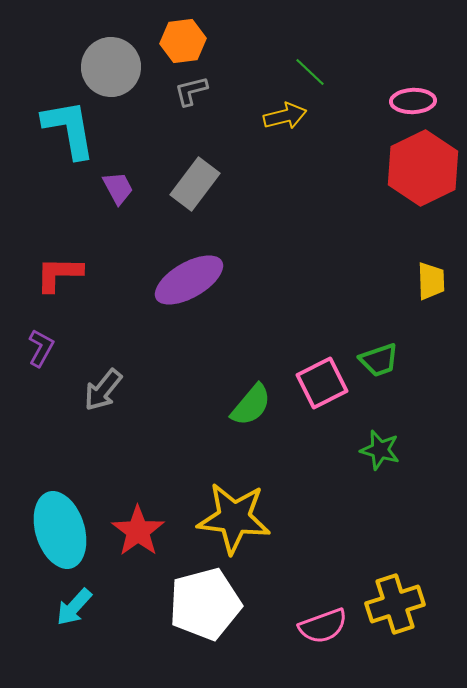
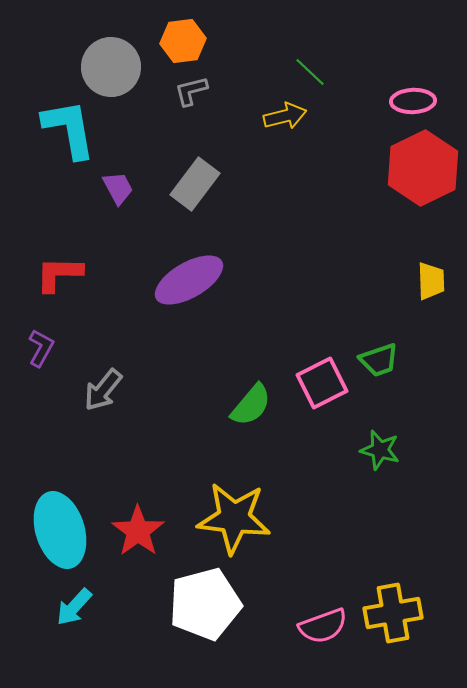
yellow cross: moved 2 px left, 9 px down; rotated 8 degrees clockwise
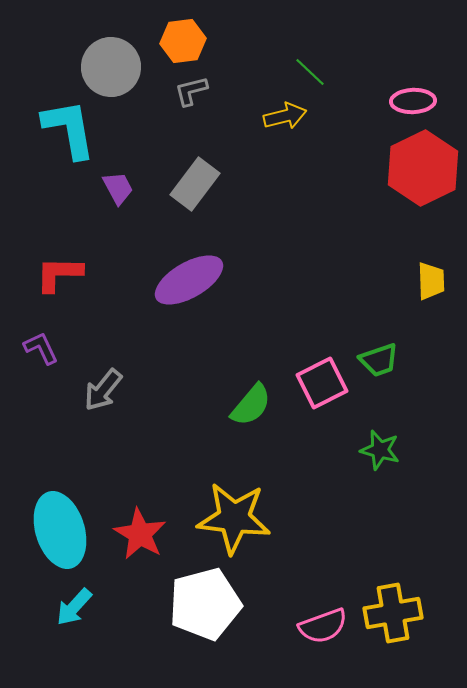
purple L-shape: rotated 54 degrees counterclockwise
red star: moved 2 px right, 3 px down; rotated 6 degrees counterclockwise
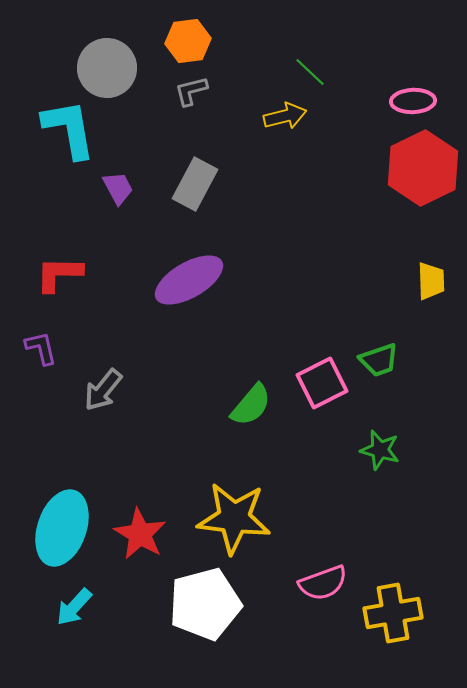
orange hexagon: moved 5 px right
gray circle: moved 4 px left, 1 px down
gray rectangle: rotated 9 degrees counterclockwise
purple L-shape: rotated 12 degrees clockwise
cyan ellipse: moved 2 px right, 2 px up; rotated 36 degrees clockwise
pink semicircle: moved 43 px up
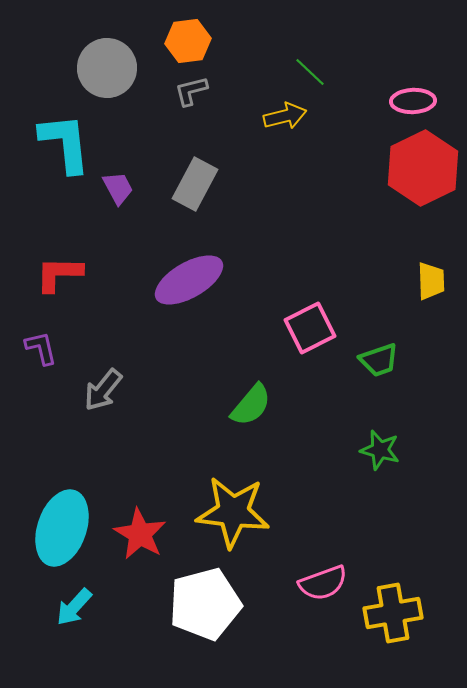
cyan L-shape: moved 4 px left, 14 px down; rotated 4 degrees clockwise
pink square: moved 12 px left, 55 px up
yellow star: moved 1 px left, 6 px up
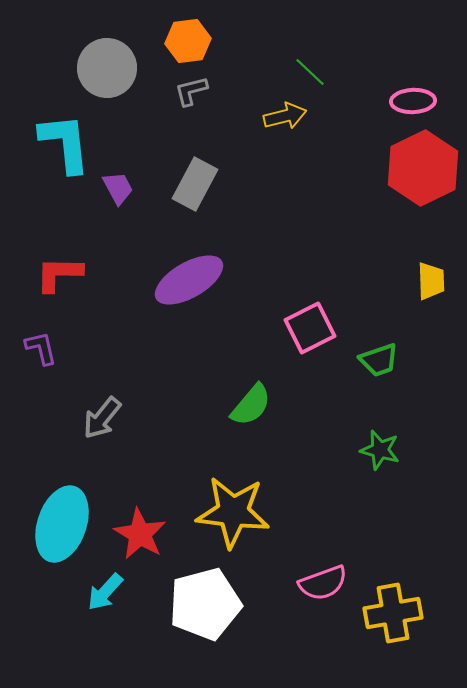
gray arrow: moved 1 px left, 28 px down
cyan ellipse: moved 4 px up
cyan arrow: moved 31 px right, 15 px up
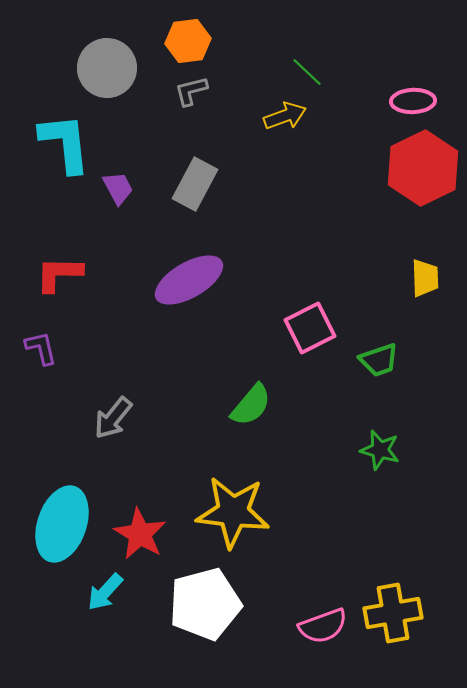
green line: moved 3 px left
yellow arrow: rotated 6 degrees counterclockwise
yellow trapezoid: moved 6 px left, 3 px up
gray arrow: moved 11 px right
pink semicircle: moved 43 px down
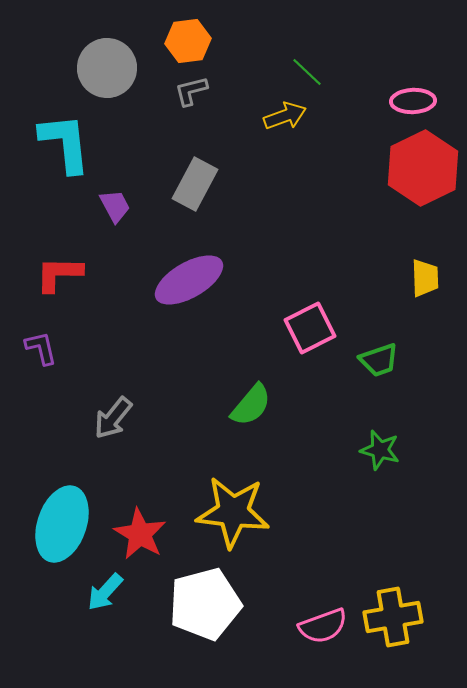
purple trapezoid: moved 3 px left, 18 px down
yellow cross: moved 4 px down
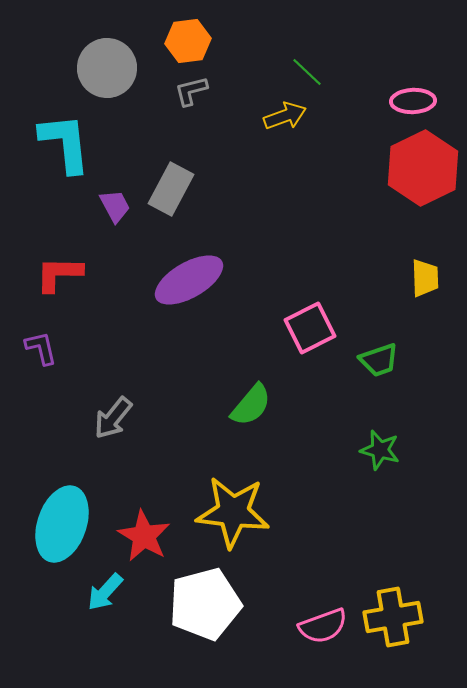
gray rectangle: moved 24 px left, 5 px down
red star: moved 4 px right, 2 px down
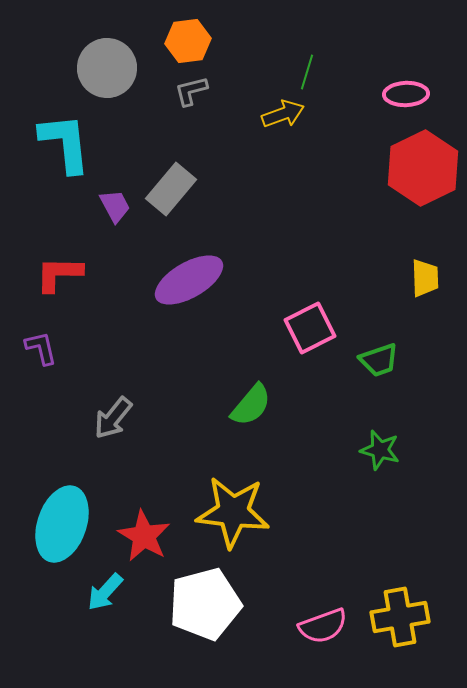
green line: rotated 64 degrees clockwise
pink ellipse: moved 7 px left, 7 px up
yellow arrow: moved 2 px left, 2 px up
gray rectangle: rotated 12 degrees clockwise
yellow cross: moved 7 px right
